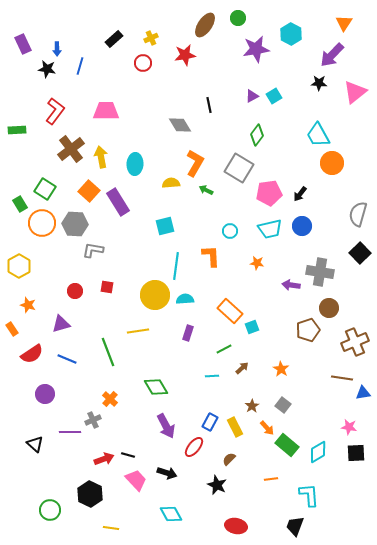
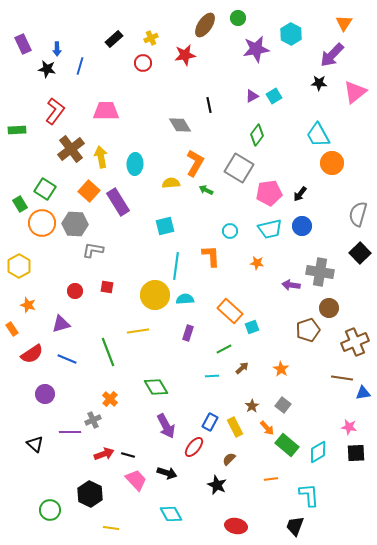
red arrow at (104, 459): moved 5 px up
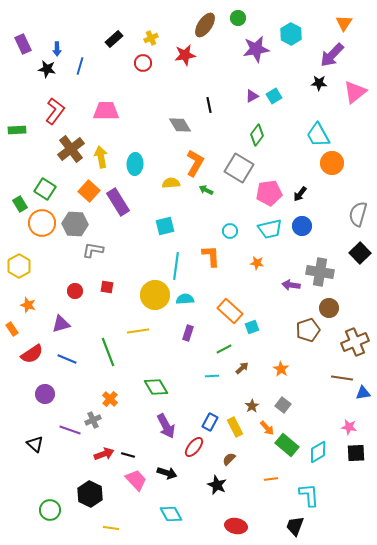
purple line at (70, 432): moved 2 px up; rotated 20 degrees clockwise
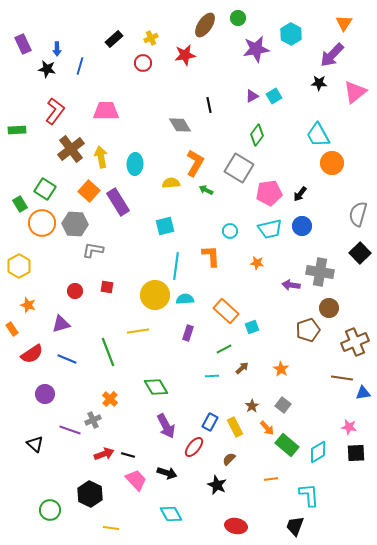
orange rectangle at (230, 311): moved 4 px left
